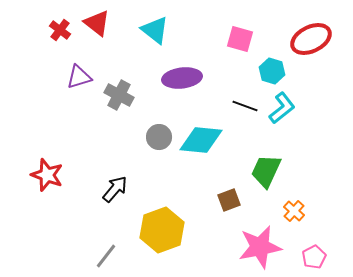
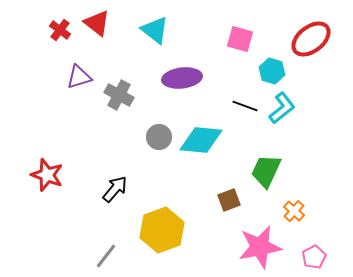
red ellipse: rotated 12 degrees counterclockwise
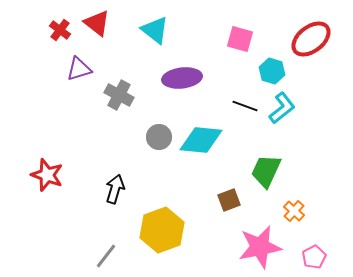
purple triangle: moved 8 px up
black arrow: rotated 24 degrees counterclockwise
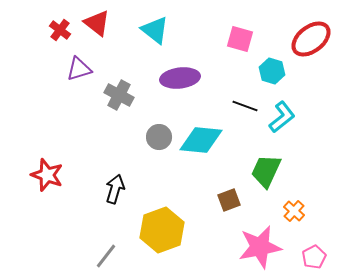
purple ellipse: moved 2 px left
cyan L-shape: moved 9 px down
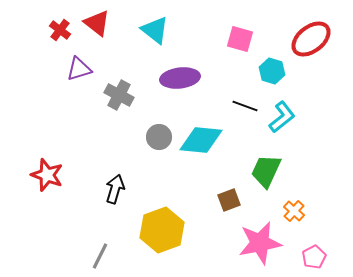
pink star: moved 4 px up
gray line: moved 6 px left; rotated 12 degrees counterclockwise
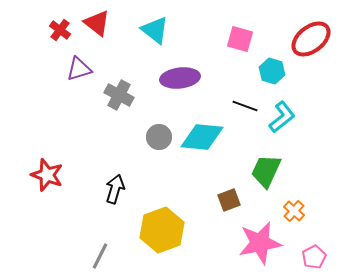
cyan diamond: moved 1 px right, 3 px up
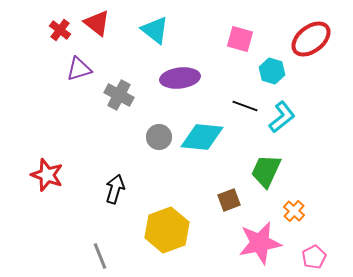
yellow hexagon: moved 5 px right
gray line: rotated 48 degrees counterclockwise
